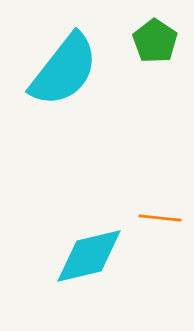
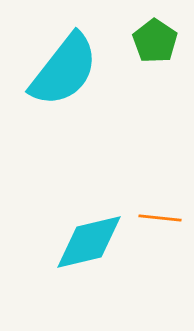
cyan diamond: moved 14 px up
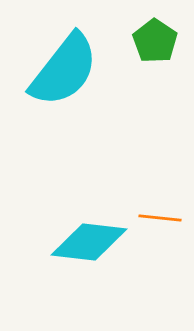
cyan diamond: rotated 20 degrees clockwise
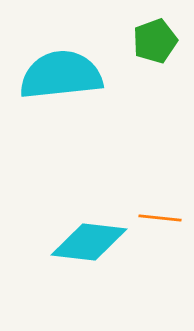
green pentagon: rotated 18 degrees clockwise
cyan semicircle: moved 3 px left, 5 px down; rotated 134 degrees counterclockwise
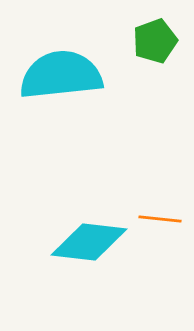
orange line: moved 1 px down
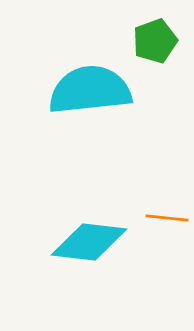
cyan semicircle: moved 29 px right, 15 px down
orange line: moved 7 px right, 1 px up
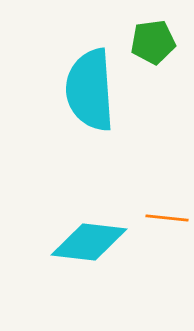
green pentagon: moved 2 px left, 1 px down; rotated 12 degrees clockwise
cyan semicircle: rotated 88 degrees counterclockwise
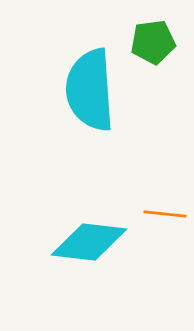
orange line: moved 2 px left, 4 px up
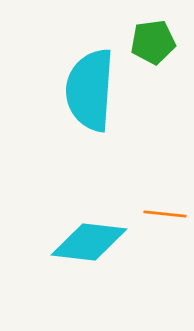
cyan semicircle: rotated 8 degrees clockwise
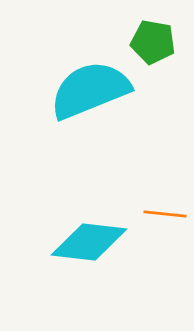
green pentagon: rotated 18 degrees clockwise
cyan semicircle: rotated 64 degrees clockwise
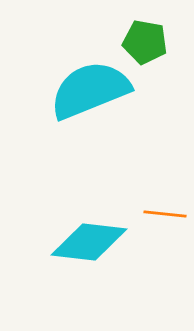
green pentagon: moved 8 px left
